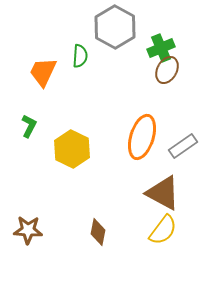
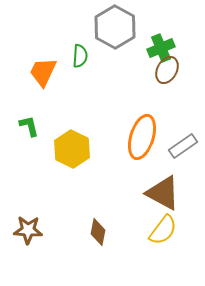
green L-shape: rotated 40 degrees counterclockwise
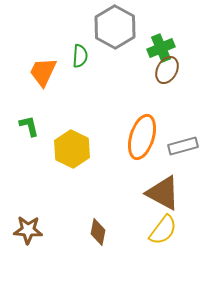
gray rectangle: rotated 20 degrees clockwise
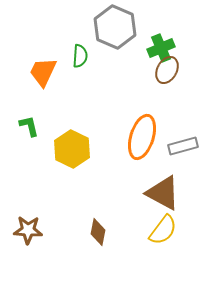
gray hexagon: rotated 6 degrees counterclockwise
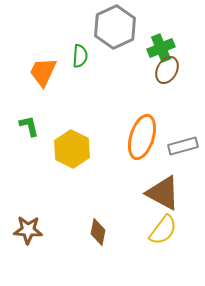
gray hexagon: rotated 12 degrees clockwise
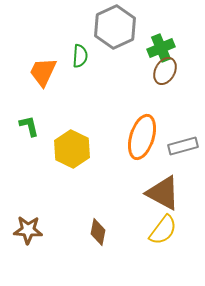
brown ellipse: moved 2 px left, 1 px down
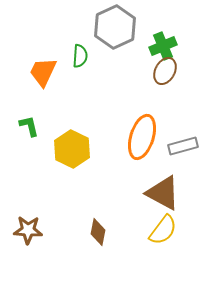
green cross: moved 2 px right, 2 px up
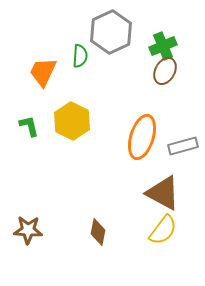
gray hexagon: moved 4 px left, 5 px down
yellow hexagon: moved 28 px up
